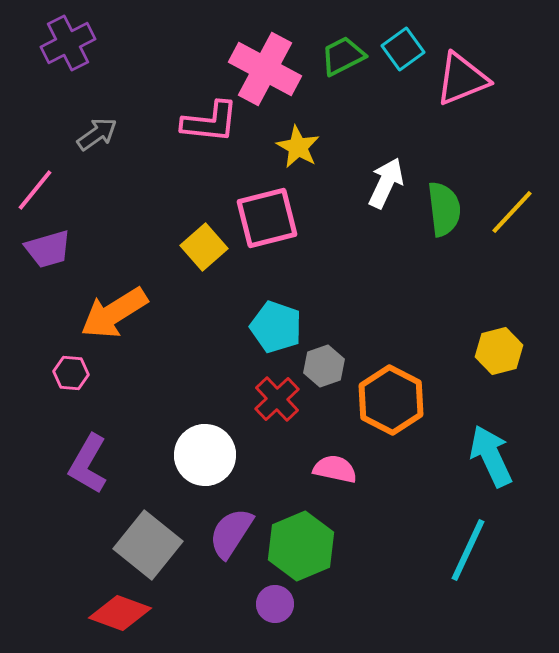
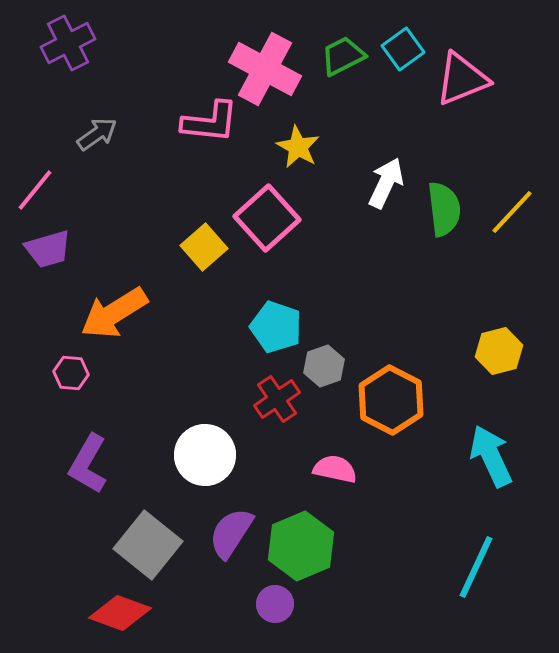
pink square: rotated 28 degrees counterclockwise
red cross: rotated 9 degrees clockwise
cyan line: moved 8 px right, 17 px down
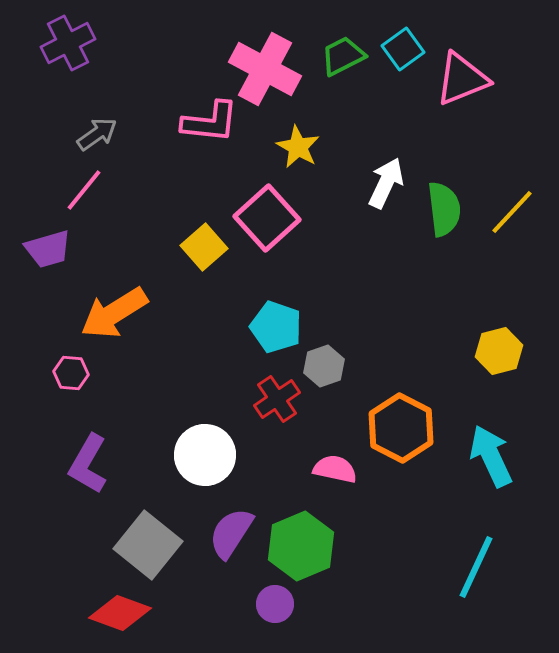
pink line: moved 49 px right
orange hexagon: moved 10 px right, 28 px down
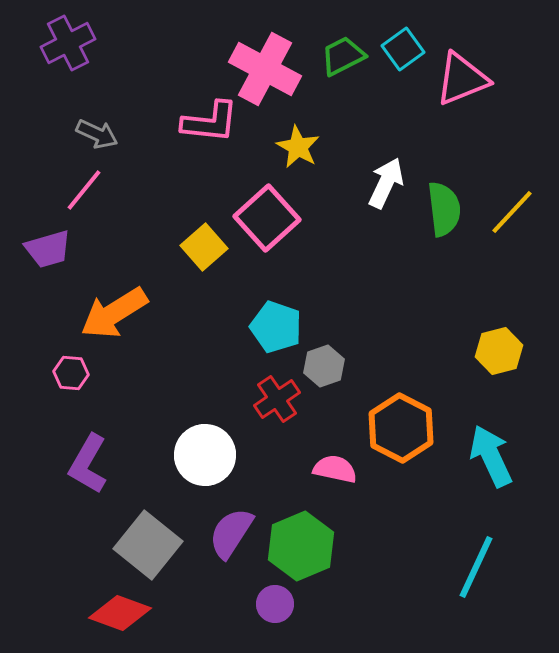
gray arrow: rotated 60 degrees clockwise
